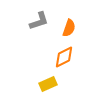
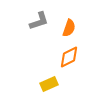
orange diamond: moved 5 px right
yellow rectangle: moved 1 px right
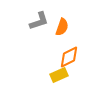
orange semicircle: moved 7 px left, 1 px up
yellow rectangle: moved 10 px right, 9 px up
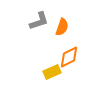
yellow rectangle: moved 7 px left, 3 px up
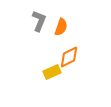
gray L-shape: rotated 50 degrees counterclockwise
orange semicircle: moved 1 px left
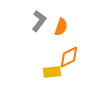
gray L-shape: rotated 15 degrees clockwise
yellow rectangle: rotated 18 degrees clockwise
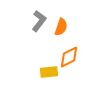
yellow rectangle: moved 3 px left
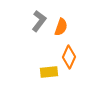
orange diamond: rotated 40 degrees counterclockwise
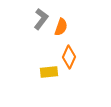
gray L-shape: moved 2 px right, 2 px up
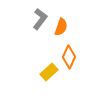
gray L-shape: moved 1 px left
yellow rectangle: rotated 36 degrees counterclockwise
